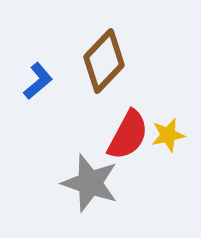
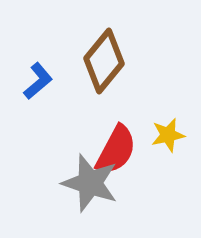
brown diamond: rotated 4 degrees counterclockwise
red semicircle: moved 12 px left, 15 px down
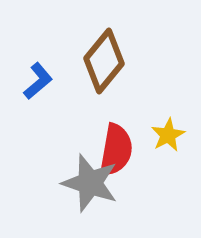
yellow star: rotated 16 degrees counterclockwise
red semicircle: rotated 18 degrees counterclockwise
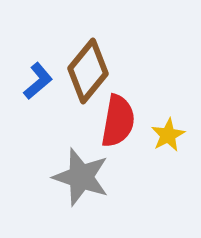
brown diamond: moved 16 px left, 10 px down
red semicircle: moved 2 px right, 29 px up
gray star: moved 9 px left, 6 px up
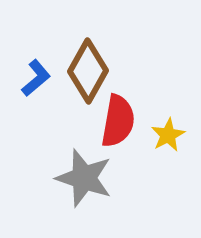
brown diamond: rotated 10 degrees counterclockwise
blue L-shape: moved 2 px left, 3 px up
gray star: moved 3 px right, 1 px down
